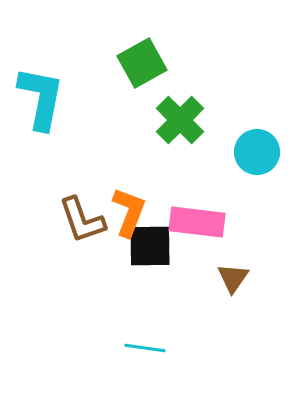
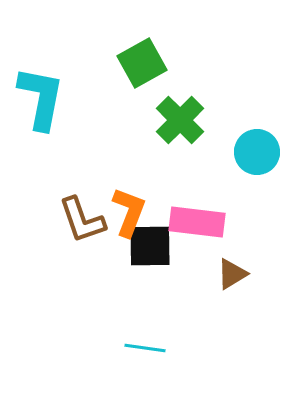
brown triangle: moved 1 px left, 4 px up; rotated 24 degrees clockwise
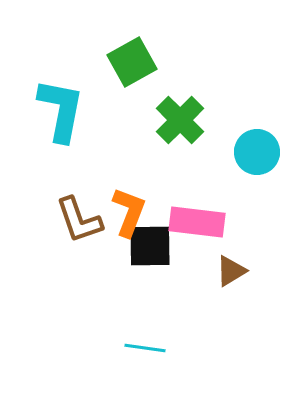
green square: moved 10 px left, 1 px up
cyan L-shape: moved 20 px right, 12 px down
brown L-shape: moved 3 px left
brown triangle: moved 1 px left, 3 px up
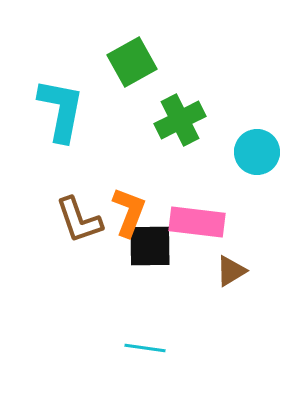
green cross: rotated 18 degrees clockwise
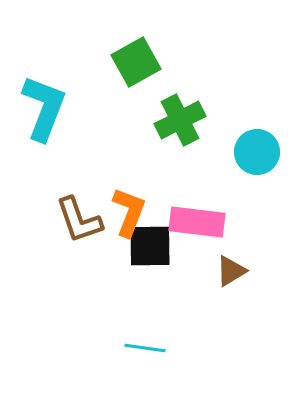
green square: moved 4 px right
cyan L-shape: moved 17 px left, 2 px up; rotated 10 degrees clockwise
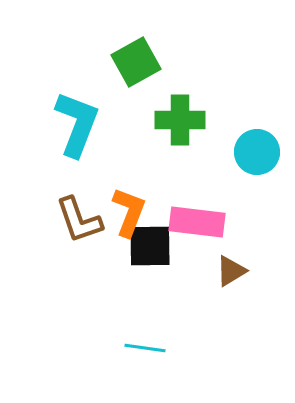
cyan L-shape: moved 33 px right, 16 px down
green cross: rotated 27 degrees clockwise
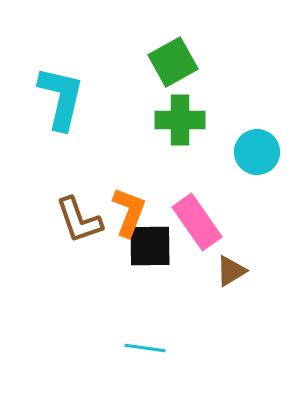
green square: moved 37 px right
cyan L-shape: moved 16 px left, 26 px up; rotated 8 degrees counterclockwise
pink rectangle: rotated 48 degrees clockwise
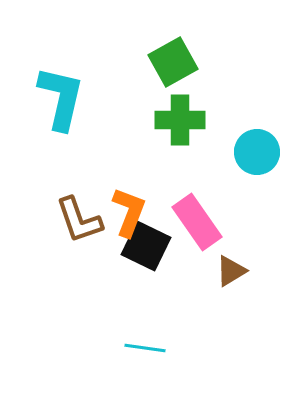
black square: moved 4 px left; rotated 27 degrees clockwise
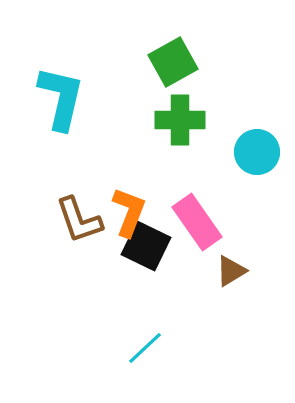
cyan line: rotated 51 degrees counterclockwise
